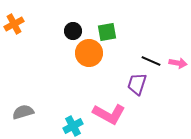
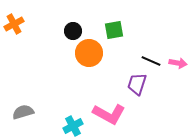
green square: moved 7 px right, 2 px up
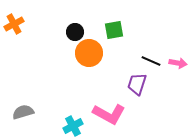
black circle: moved 2 px right, 1 px down
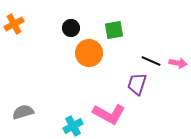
black circle: moved 4 px left, 4 px up
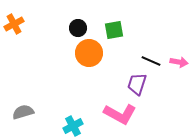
black circle: moved 7 px right
pink arrow: moved 1 px right, 1 px up
pink L-shape: moved 11 px right
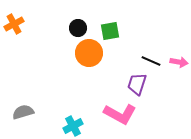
green square: moved 4 px left, 1 px down
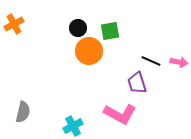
orange circle: moved 2 px up
purple trapezoid: moved 1 px up; rotated 35 degrees counterclockwise
gray semicircle: rotated 120 degrees clockwise
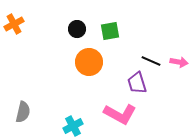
black circle: moved 1 px left, 1 px down
orange circle: moved 11 px down
